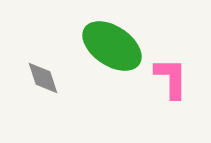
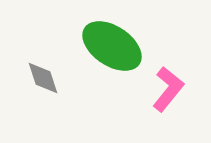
pink L-shape: moved 3 px left, 11 px down; rotated 39 degrees clockwise
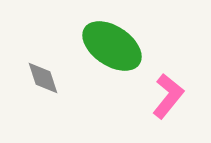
pink L-shape: moved 7 px down
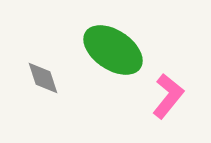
green ellipse: moved 1 px right, 4 px down
